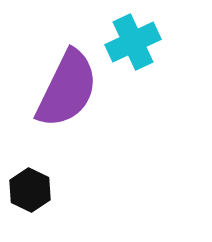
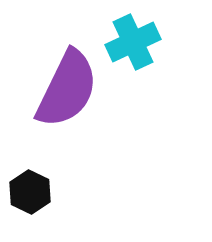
black hexagon: moved 2 px down
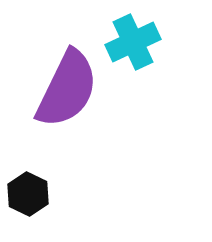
black hexagon: moved 2 px left, 2 px down
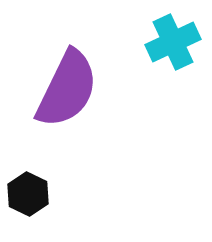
cyan cross: moved 40 px right
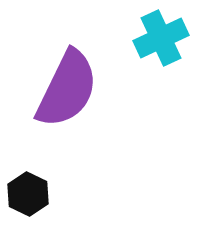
cyan cross: moved 12 px left, 4 px up
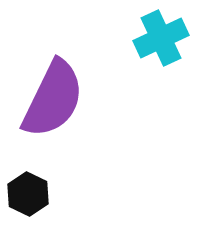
purple semicircle: moved 14 px left, 10 px down
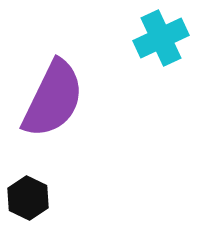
black hexagon: moved 4 px down
